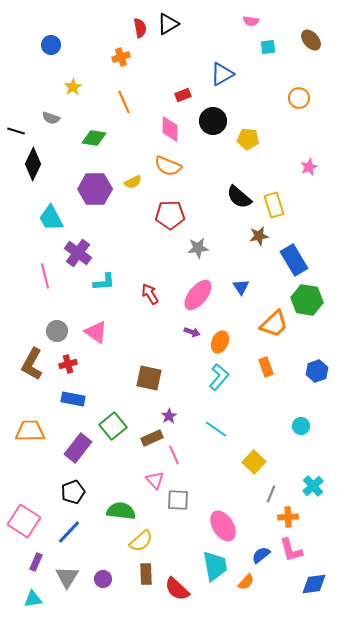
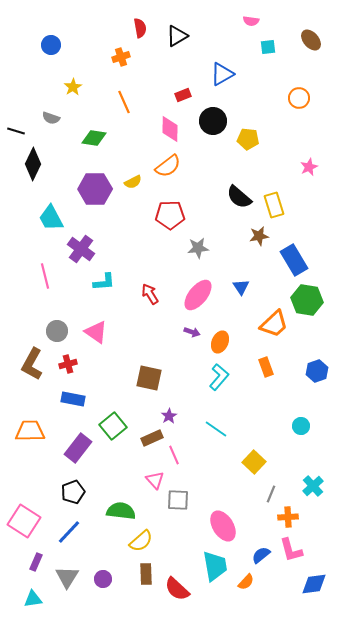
black triangle at (168, 24): moved 9 px right, 12 px down
orange semicircle at (168, 166): rotated 60 degrees counterclockwise
purple cross at (78, 253): moved 3 px right, 4 px up
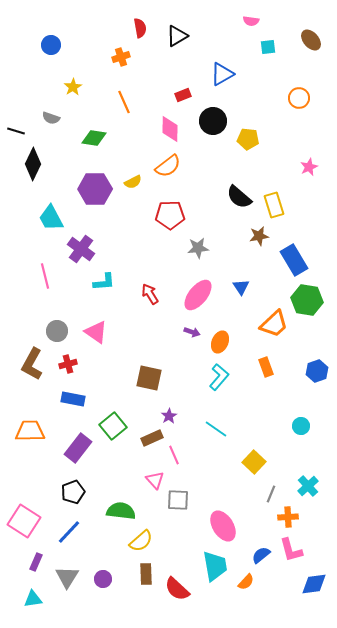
cyan cross at (313, 486): moved 5 px left
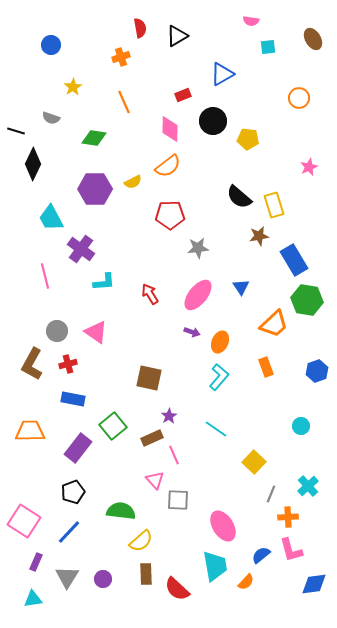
brown ellipse at (311, 40): moved 2 px right, 1 px up; rotated 10 degrees clockwise
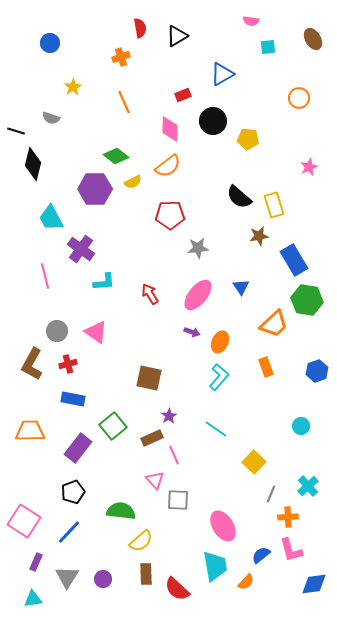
blue circle at (51, 45): moved 1 px left, 2 px up
green diamond at (94, 138): moved 22 px right, 18 px down; rotated 30 degrees clockwise
black diamond at (33, 164): rotated 12 degrees counterclockwise
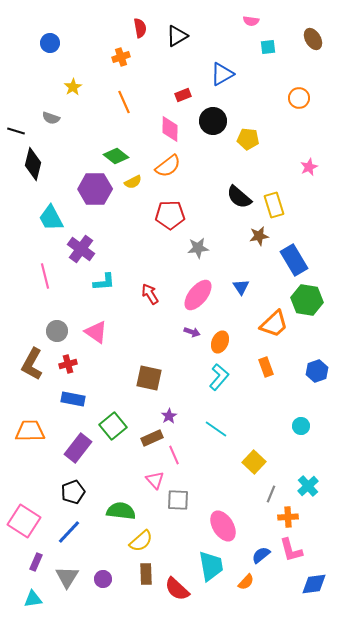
cyan trapezoid at (215, 566): moved 4 px left
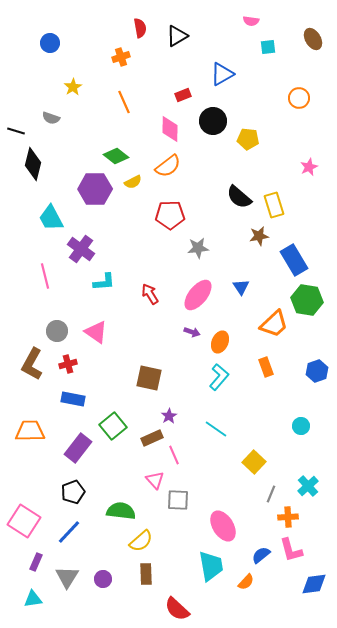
red semicircle at (177, 589): moved 20 px down
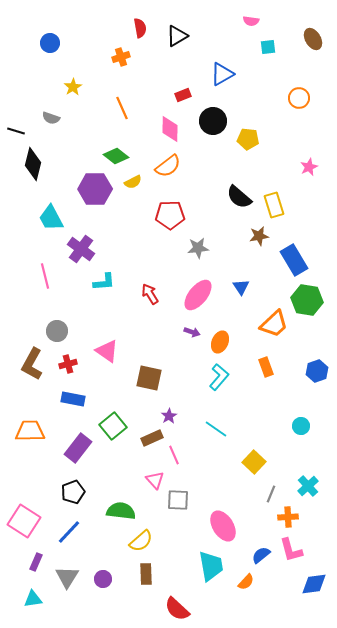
orange line at (124, 102): moved 2 px left, 6 px down
pink triangle at (96, 332): moved 11 px right, 19 px down
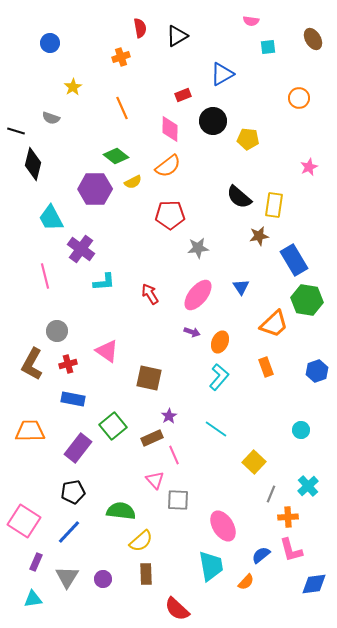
yellow rectangle at (274, 205): rotated 25 degrees clockwise
cyan circle at (301, 426): moved 4 px down
black pentagon at (73, 492): rotated 10 degrees clockwise
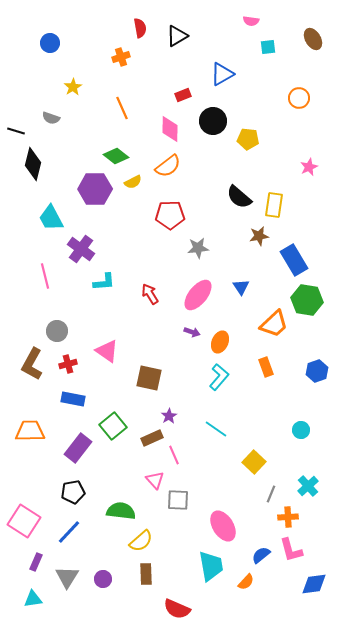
red semicircle at (177, 609): rotated 20 degrees counterclockwise
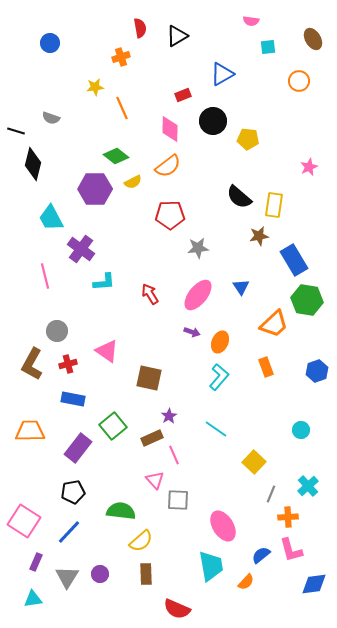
yellow star at (73, 87): moved 22 px right; rotated 24 degrees clockwise
orange circle at (299, 98): moved 17 px up
purple circle at (103, 579): moved 3 px left, 5 px up
